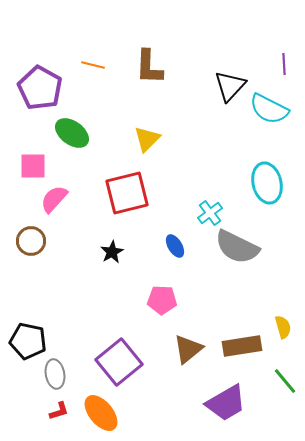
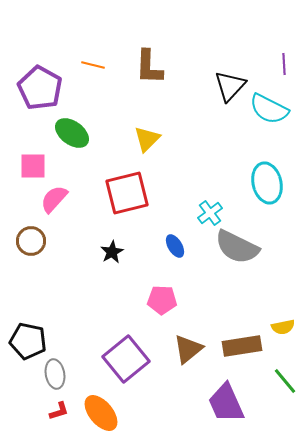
yellow semicircle: rotated 95 degrees clockwise
purple square: moved 7 px right, 3 px up
purple trapezoid: rotated 96 degrees clockwise
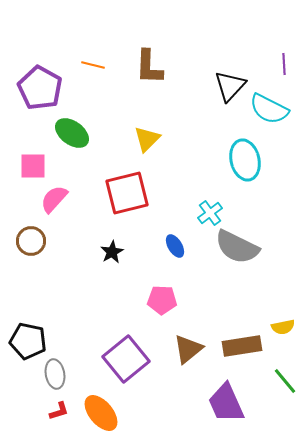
cyan ellipse: moved 22 px left, 23 px up
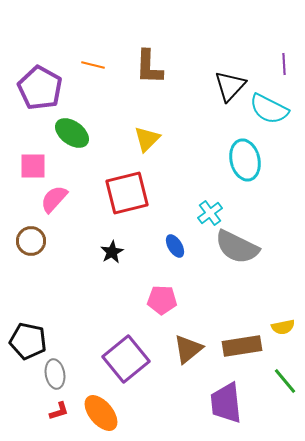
purple trapezoid: rotated 18 degrees clockwise
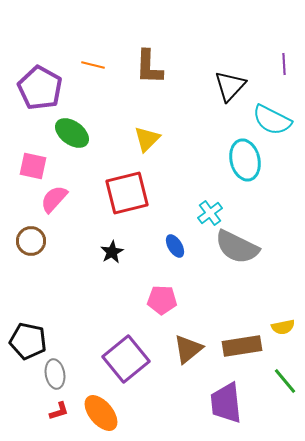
cyan semicircle: moved 3 px right, 11 px down
pink square: rotated 12 degrees clockwise
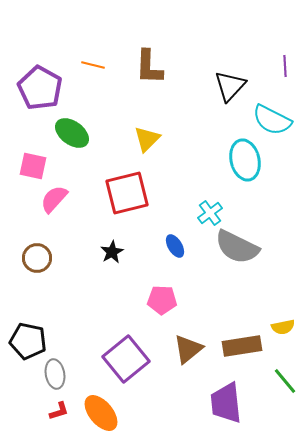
purple line: moved 1 px right, 2 px down
brown circle: moved 6 px right, 17 px down
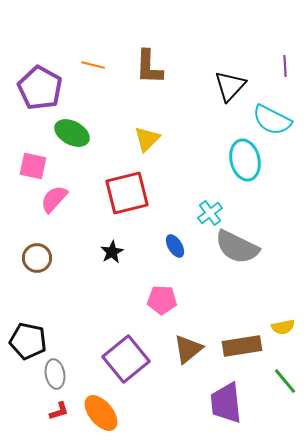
green ellipse: rotated 8 degrees counterclockwise
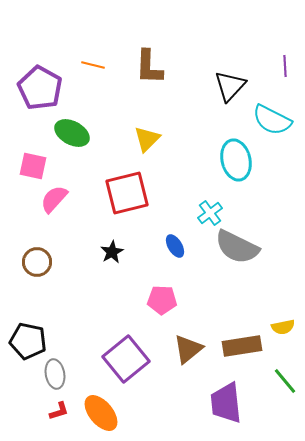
cyan ellipse: moved 9 px left
brown circle: moved 4 px down
